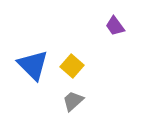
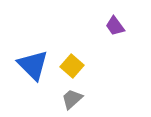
gray trapezoid: moved 1 px left, 2 px up
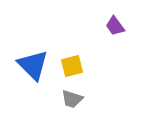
yellow square: rotated 35 degrees clockwise
gray trapezoid: rotated 120 degrees counterclockwise
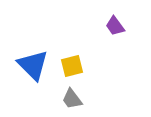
gray trapezoid: rotated 35 degrees clockwise
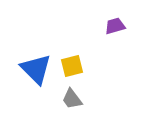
purple trapezoid: rotated 110 degrees clockwise
blue triangle: moved 3 px right, 4 px down
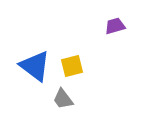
blue triangle: moved 1 px left, 3 px up; rotated 8 degrees counterclockwise
gray trapezoid: moved 9 px left
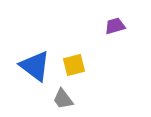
yellow square: moved 2 px right, 1 px up
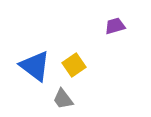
yellow square: rotated 20 degrees counterclockwise
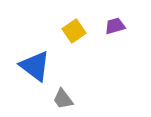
yellow square: moved 34 px up
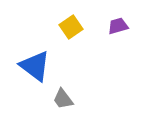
purple trapezoid: moved 3 px right
yellow square: moved 3 px left, 4 px up
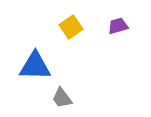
blue triangle: rotated 36 degrees counterclockwise
gray trapezoid: moved 1 px left, 1 px up
